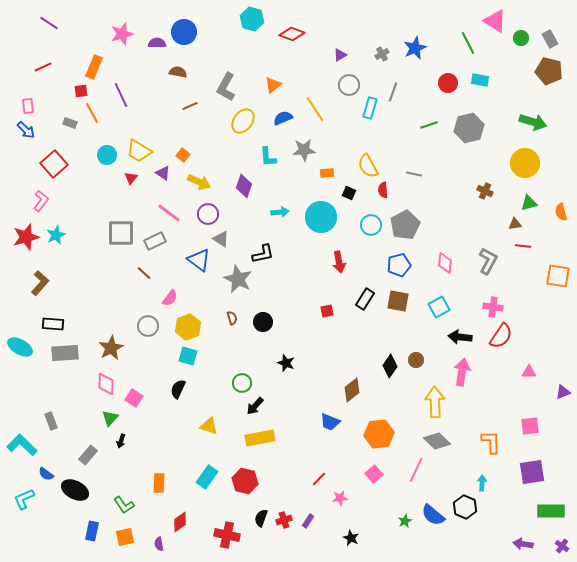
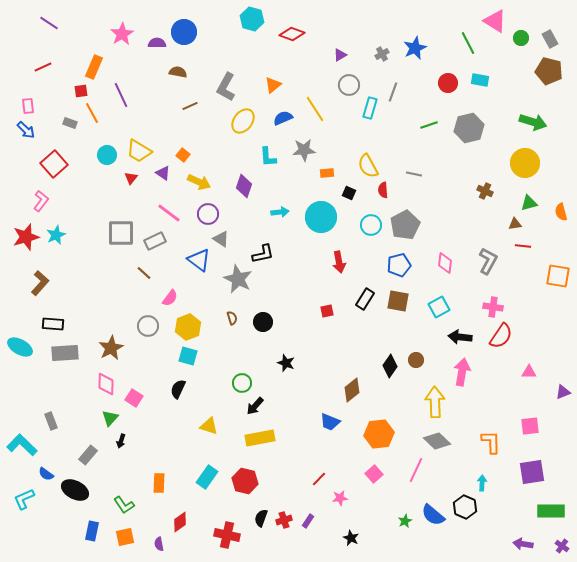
pink star at (122, 34): rotated 15 degrees counterclockwise
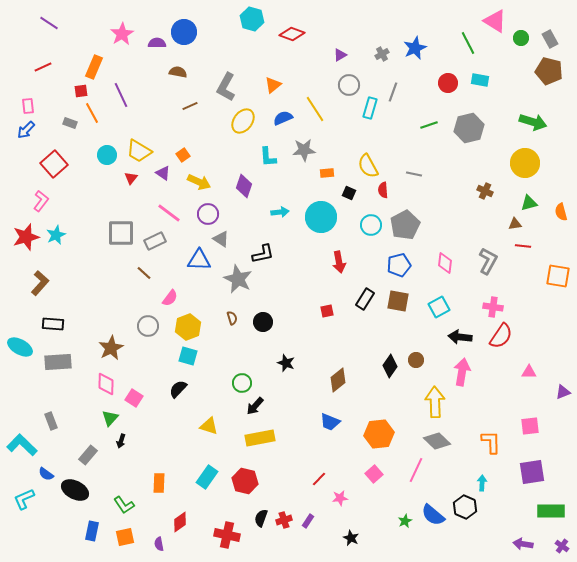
blue arrow at (26, 130): rotated 90 degrees clockwise
orange square at (183, 155): rotated 16 degrees clockwise
blue triangle at (199, 260): rotated 35 degrees counterclockwise
gray rectangle at (65, 353): moved 7 px left, 9 px down
black semicircle at (178, 389): rotated 18 degrees clockwise
brown diamond at (352, 390): moved 14 px left, 10 px up
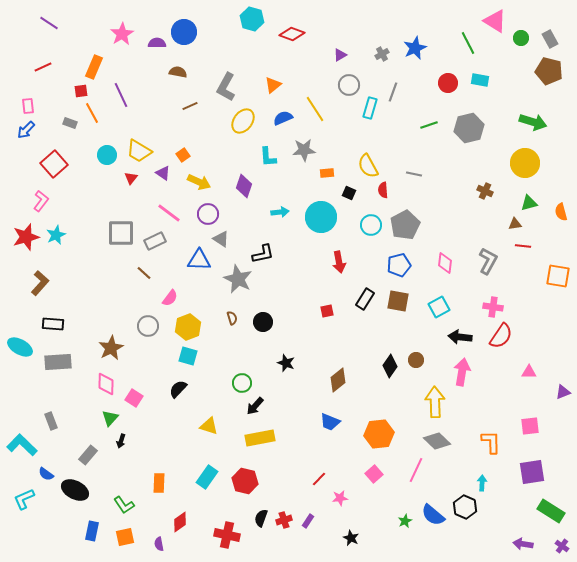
green rectangle at (551, 511): rotated 32 degrees clockwise
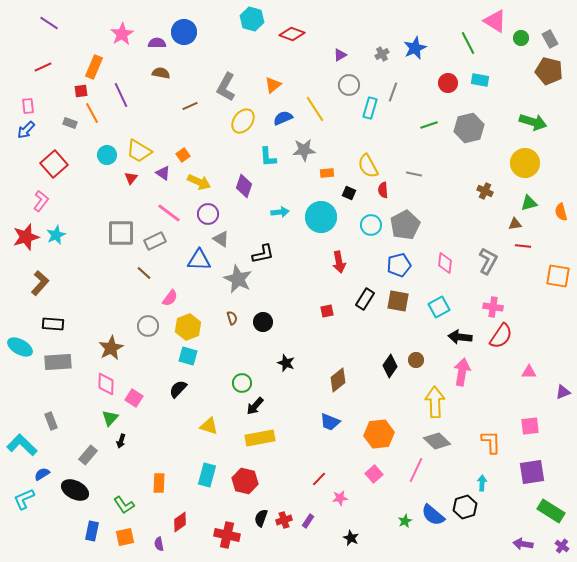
brown semicircle at (178, 72): moved 17 px left, 1 px down
blue semicircle at (46, 474): moved 4 px left; rotated 112 degrees clockwise
cyan rectangle at (207, 477): moved 2 px up; rotated 20 degrees counterclockwise
black hexagon at (465, 507): rotated 20 degrees clockwise
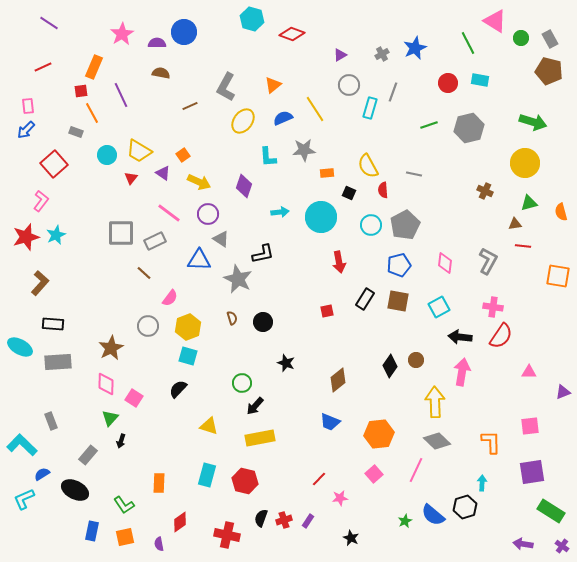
gray rectangle at (70, 123): moved 6 px right, 9 px down
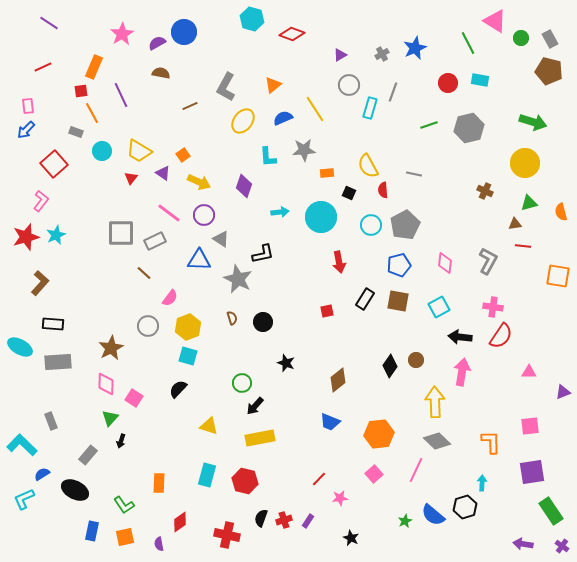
purple semicircle at (157, 43): rotated 30 degrees counterclockwise
cyan circle at (107, 155): moved 5 px left, 4 px up
purple circle at (208, 214): moved 4 px left, 1 px down
green rectangle at (551, 511): rotated 24 degrees clockwise
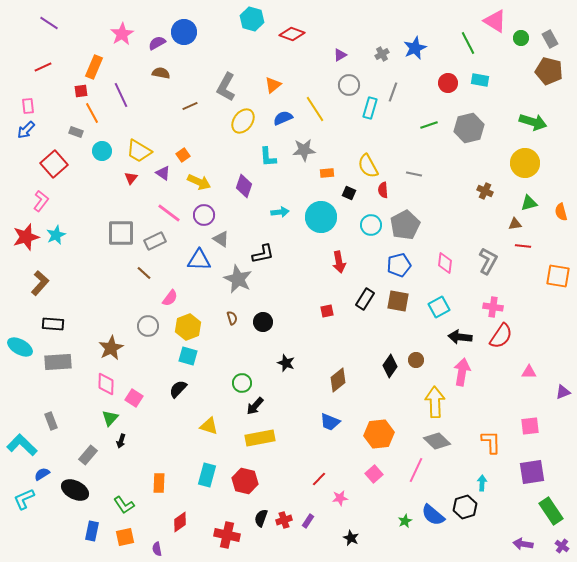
purple semicircle at (159, 544): moved 2 px left, 5 px down
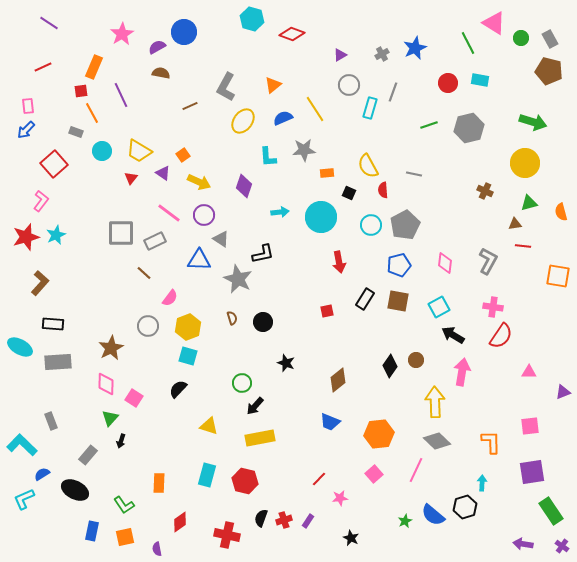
pink triangle at (495, 21): moved 1 px left, 2 px down
purple semicircle at (157, 43): moved 4 px down
black arrow at (460, 337): moved 7 px left, 2 px up; rotated 25 degrees clockwise
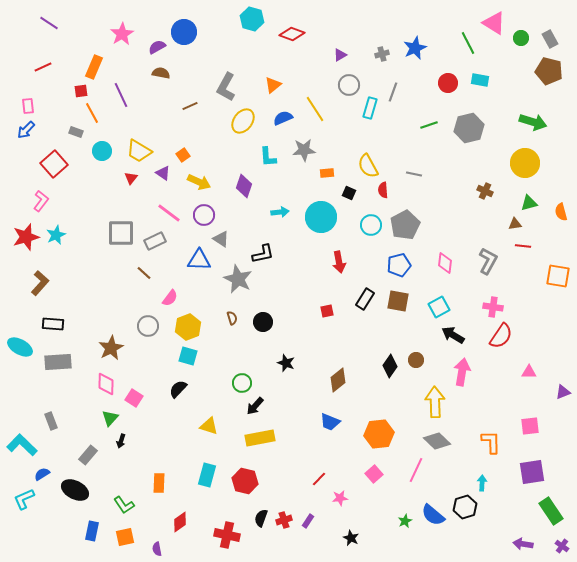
gray cross at (382, 54): rotated 16 degrees clockwise
